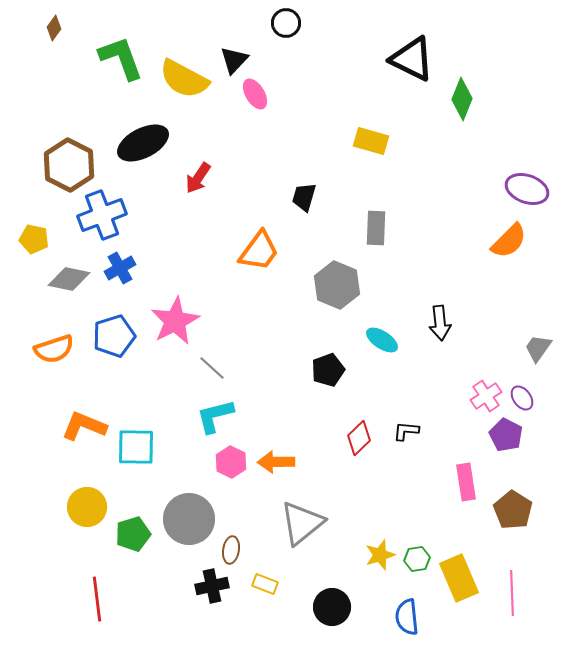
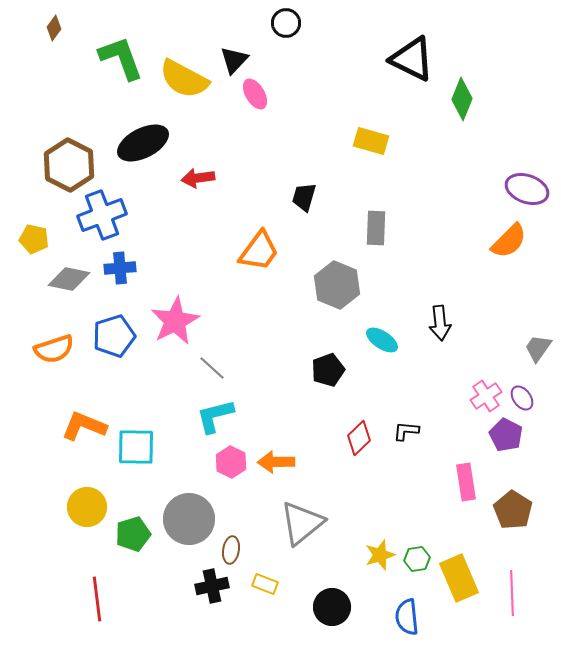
red arrow at (198, 178): rotated 48 degrees clockwise
blue cross at (120, 268): rotated 24 degrees clockwise
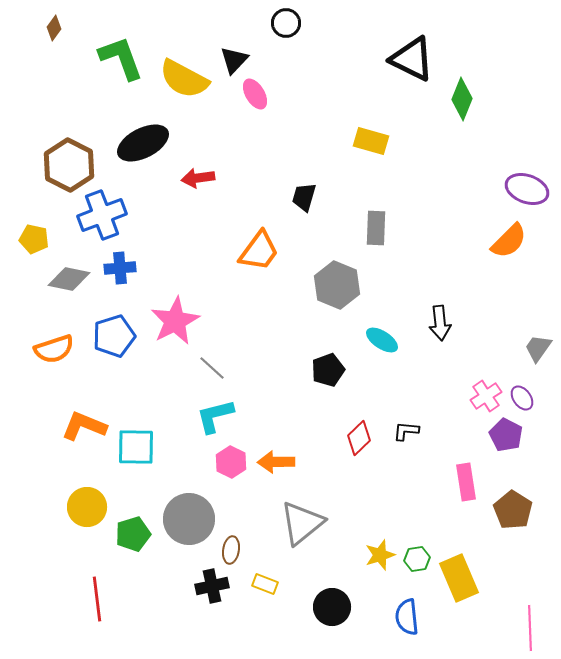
pink line at (512, 593): moved 18 px right, 35 px down
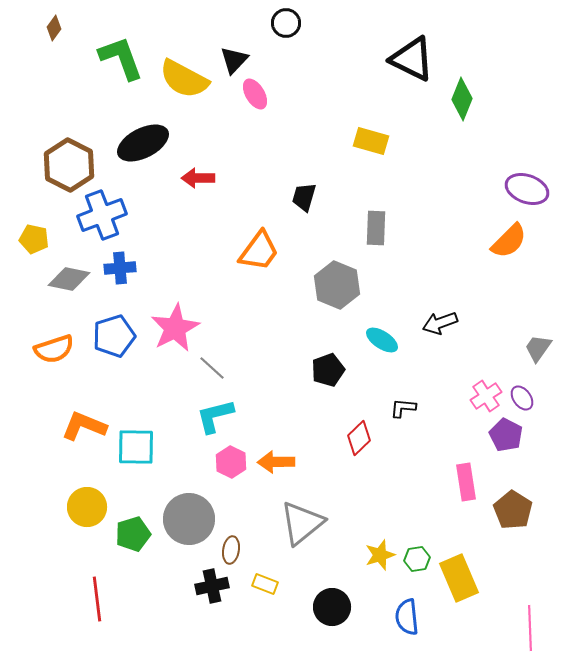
red arrow at (198, 178): rotated 8 degrees clockwise
pink star at (175, 321): moved 7 px down
black arrow at (440, 323): rotated 76 degrees clockwise
black L-shape at (406, 431): moved 3 px left, 23 px up
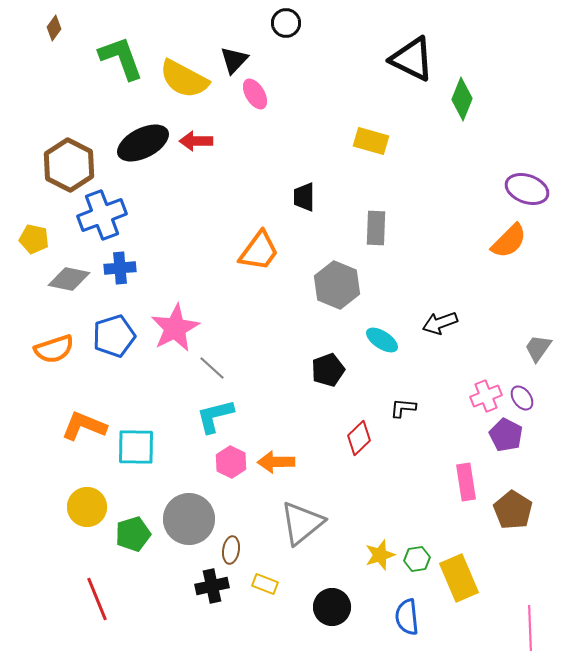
red arrow at (198, 178): moved 2 px left, 37 px up
black trapezoid at (304, 197): rotated 16 degrees counterclockwise
pink cross at (486, 396): rotated 12 degrees clockwise
red line at (97, 599): rotated 15 degrees counterclockwise
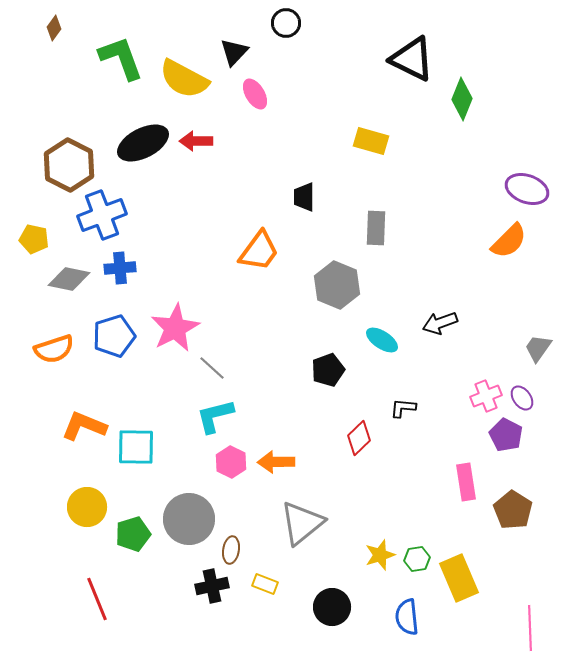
black triangle at (234, 60): moved 8 px up
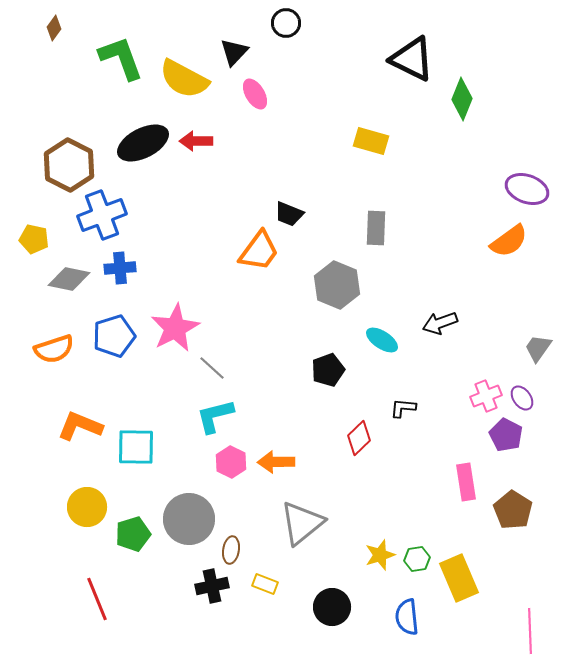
black trapezoid at (304, 197): moved 15 px left, 17 px down; rotated 68 degrees counterclockwise
orange semicircle at (509, 241): rotated 9 degrees clockwise
orange L-shape at (84, 426): moved 4 px left
pink line at (530, 628): moved 3 px down
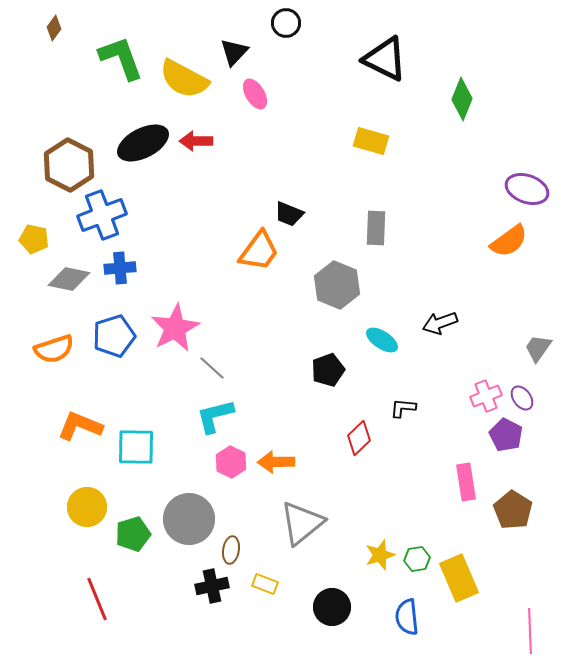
black triangle at (412, 59): moved 27 px left
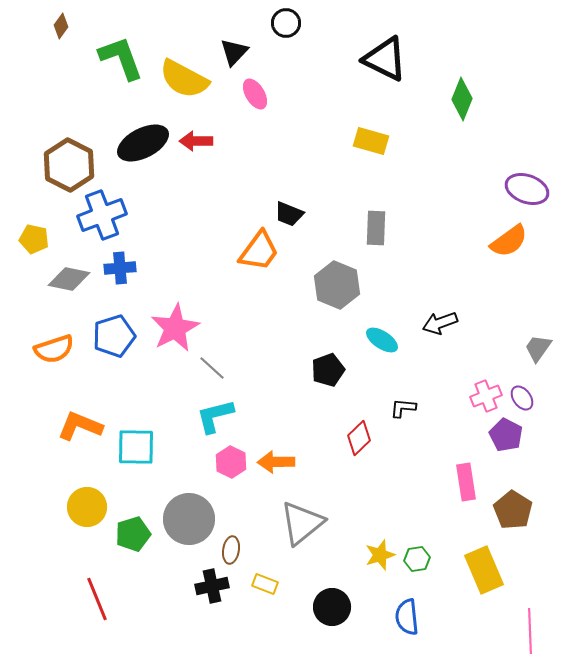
brown diamond at (54, 28): moved 7 px right, 2 px up
yellow rectangle at (459, 578): moved 25 px right, 8 px up
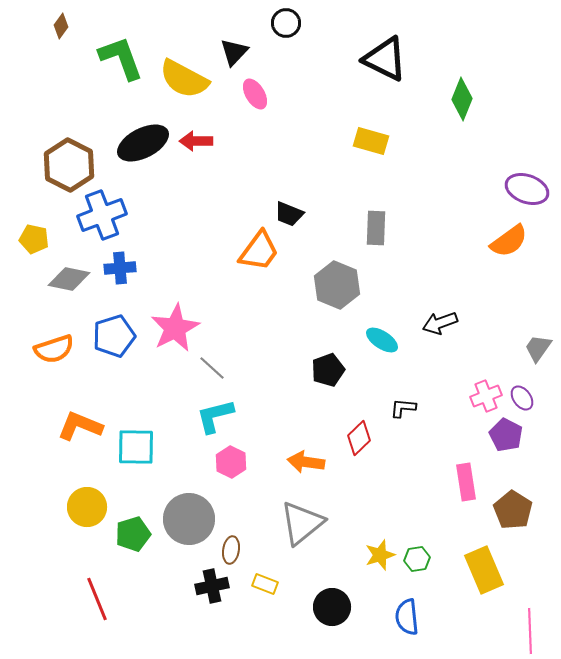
orange arrow at (276, 462): moved 30 px right; rotated 9 degrees clockwise
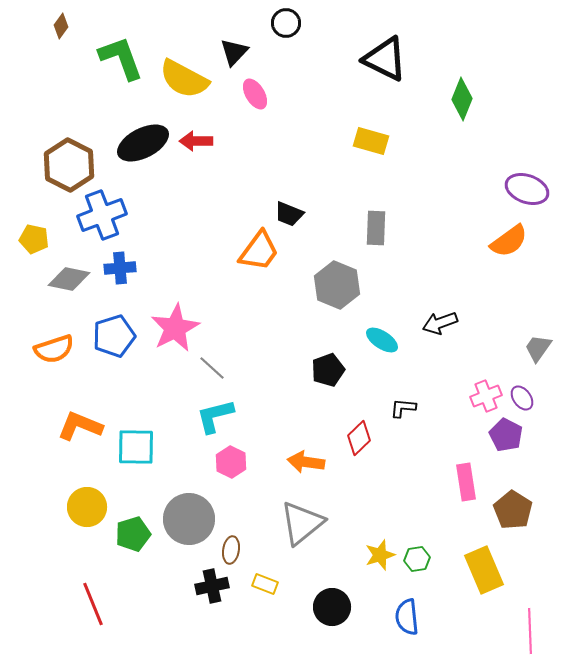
red line at (97, 599): moved 4 px left, 5 px down
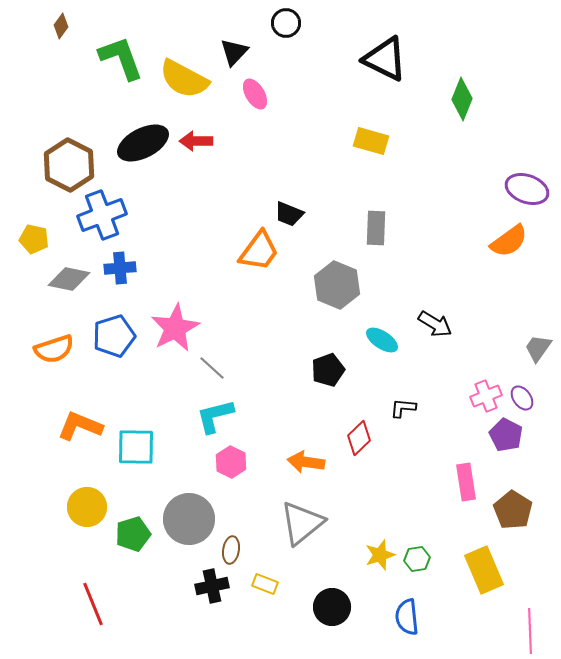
black arrow at (440, 323): moved 5 px left, 1 px down; rotated 128 degrees counterclockwise
